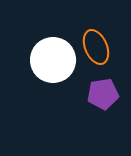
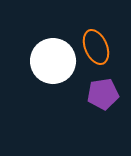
white circle: moved 1 px down
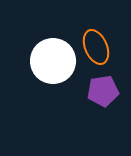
purple pentagon: moved 3 px up
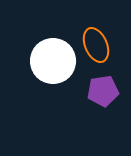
orange ellipse: moved 2 px up
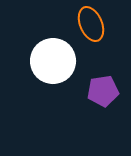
orange ellipse: moved 5 px left, 21 px up
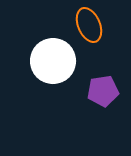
orange ellipse: moved 2 px left, 1 px down
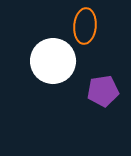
orange ellipse: moved 4 px left, 1 px down; rotated 28 degrees clockwise
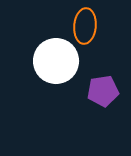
white circle: moved 3 px right
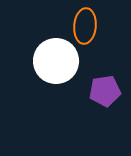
purple pentagon: moved 2 px right
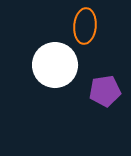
white circle: moved 1 px left, 4 px down
